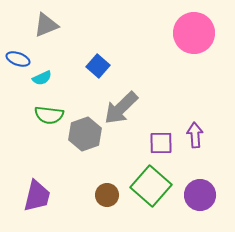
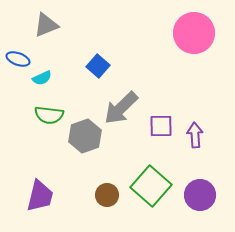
gray hexagon: moved 2 px down
purple square: moved 17 px up
purple trapezoid: moved 3 px right
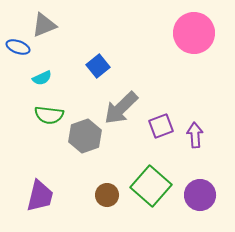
gray triangle: moved 2 px left
blue ellipse: moved 12 px up
blue square: rotated 10 degrees clockwise
purple square: rotated 20 degrees counterclockwise
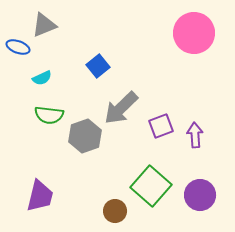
brown circle: moved 8 px right, 16 px down
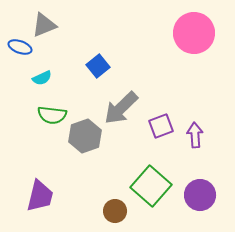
blue ellipse: moved 2 px right
green semicircle: moved 3 px right
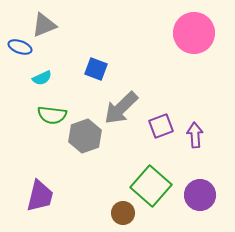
blue square: moved 2 px left, 3 px down; rotated 30 degrees counterclockwise
brown circle: moved 8 px right, 2 px down
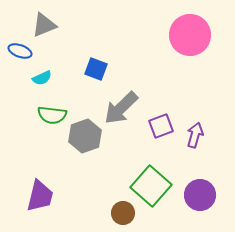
pink circle: moved 4 px left, 2 px down
blue ellipse: moved 4 px down
purple arrow: rotated 20 degrees clockwise
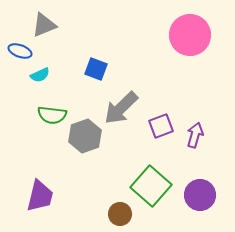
cyan semicircle: moved 2 px left, 3 px up
brown circle: moved 3 px left, 1 px down
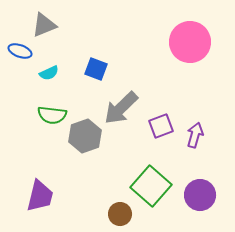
pink circle: moved 7 px down
cyan semicircle: moved 9 px right, 2 px up
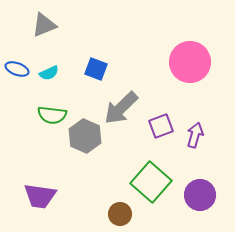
pink circle: moved 20 px down
blue ellipse: moved 3 px left, 18 px down
gray hexagon: rotated 16 degrees counterclockwise
green square: moved 4 px up
purple trapezoid: rotated 84 degrees clockwise
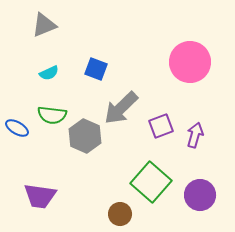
blue ellipse: moved 59 px down; rotated 10 degrees clockwise
